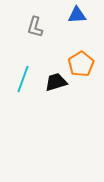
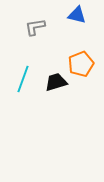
blue triangle: rotated 18 degrees clockwise
gray L-shape: rotated 65 degrees clockwise
orange pentagon: rotated 10 degrees clockwise
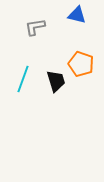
orange pentagon: rotated 30 degrees counterclockwise
black trapezoid: moved 1 px up; rotated 90 degrees clockwise
